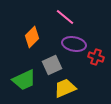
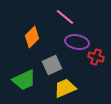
purple ellipse: moved 3 px right, 2 px up
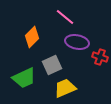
red cross: moved 4 px right
green trapezoid: moved 2 px up
